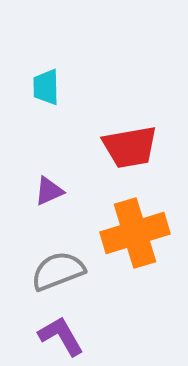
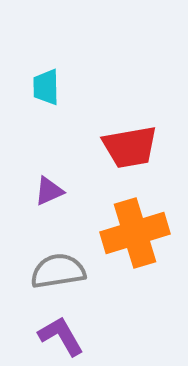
gray semicircle: rotated 12 degrees clockwise
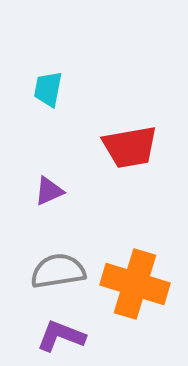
cyan trapezoid: moved 2 px right, 2 px down; rotated 12 degrees clockwise
orange cross: moved 51 px down; rotated 34 degrees clockwise
purple L-shape: rotated 39 degrees counterclockwise
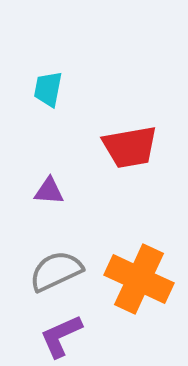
purple triangle: rotated 28 degrees clockwise
gray semicircle: moved 2 px left; rotated 16 degrees counterclockwise
orange cross: moved 4 px right, 5 px up; rotated 8 degrees clockwise
purple L-shape: rotated 45 degrees counterclockwise
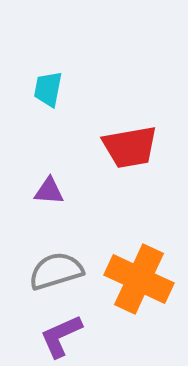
gray semicircle: rotated 8 degrees clockwise
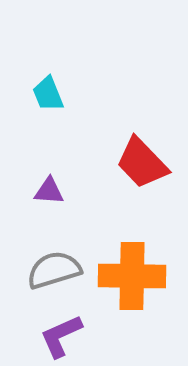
cyan trapezoid: moved 5 px down; rotated 33 degrees counterclockwise
red trapezoid: moved 12 px right, 16 px down; rotated 56 degrees clockwise
gray semicircle: moved 2 px left, 1 px up
orange cross: moved 7 px left, 3 px up; rotated 24 degrees counterclockwise
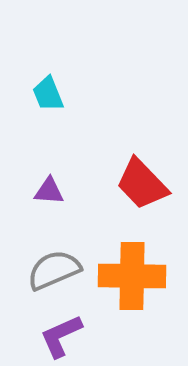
red trapezoid: moved 21 px down
gray semicircle: rotated 6 degrees counterclockwise
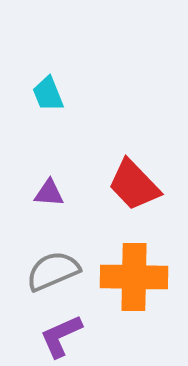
red trapezoid: moved 8 px left, 1 px down
purple triangle: moved 2 px down
gray semicircle: moved 1 px left, 1 px down
orange cross: moved 2 px right, 1 px down
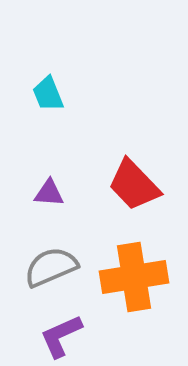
gray semicircle: moved 2 px left, 4 px up
orange cross: rotated 10 degrees counterclockwise
